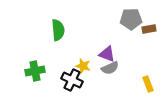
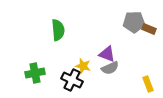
gray pentagon: moved 3 px right, 3 px down
brown rectangle: rotated 32 degrees clockwise
green cross: moved 2 px down
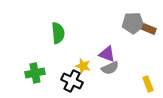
gray pentagon: moved 1 px left, 1 px down
green semicircle: moved 3 px down
black cross: moved 1 px down
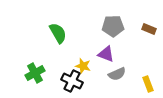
gray pentagon: moved 20 px left, 3 px down
green semicircle: rotated 25 degrees counterclockwise
purple triangle: moved 1 px left
gray semicircle: moved 7 px right, 6 px down
green cross: rotated 18 degrees counterclockwise
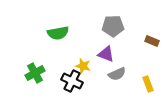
brown rectangle: moved 3 px right, 12 px down
green semicircle: rotated 110 degrees clockwise
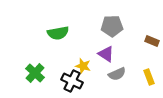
gray pentagon: moved 1 px left
purple triangle: rotated 12 degrees clockwise
green cross: rotated 18 degrees counterclockwise
yellow rectangle: moved 1 px right, 7 px up
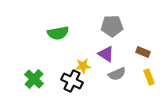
brown rectangle: moved 9 px left, 11 px down
yellow star: rotated 21 degrees counterclockwise
green cross: moved 1 px left, 6 px down
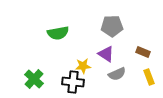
black cross: moved 1 px right, 1 px down; rotated 20 degrees counterclockwise
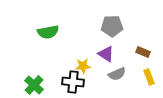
green semicircle: moved 10 px left, 1 px up
green cross: moved 6 px down
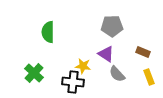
green semicircle: rotated 100 degrees clockwise
yellow star: rotated 14 degrees clockwise
gray semicircle: rotated 72 degrees clockwise
green cross: moved 12 px up
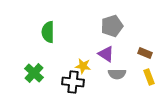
gray pentagon: rotated 15 degrees counterclockwise
brown rectangle: moved 2 px right, 1 px down
gray semicircle: rotated 48 degrees counterclockwise
